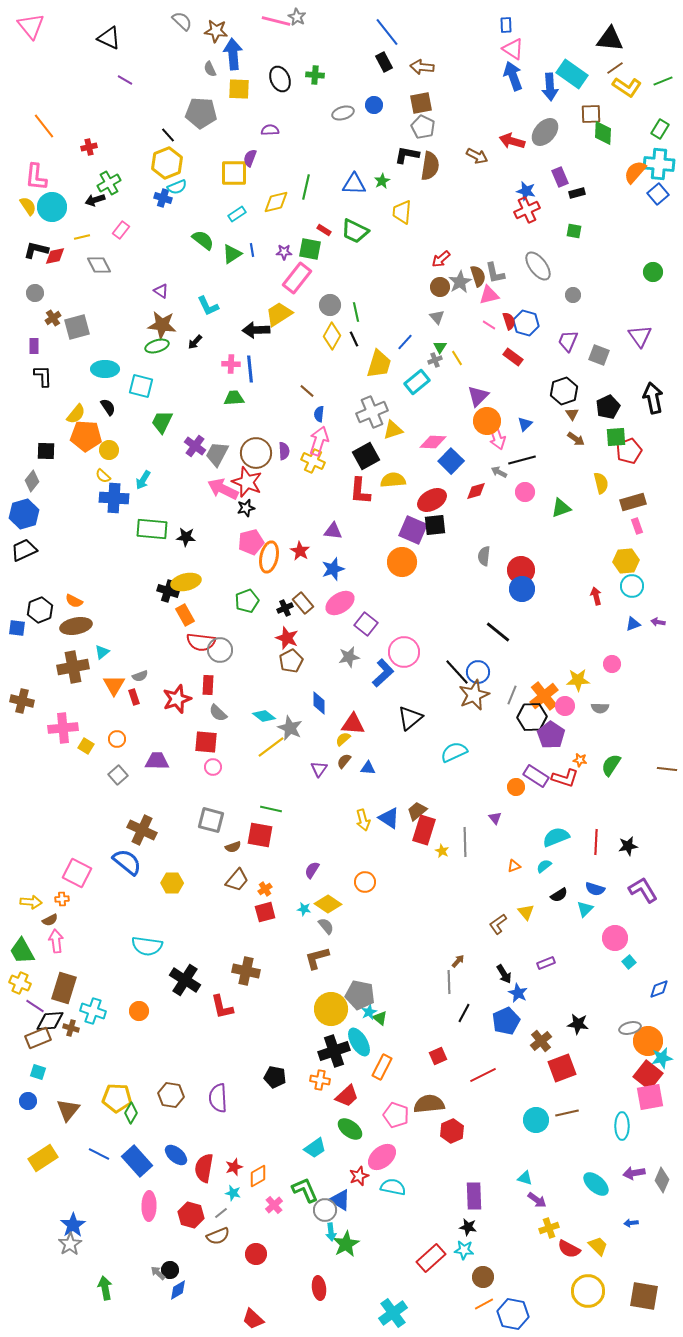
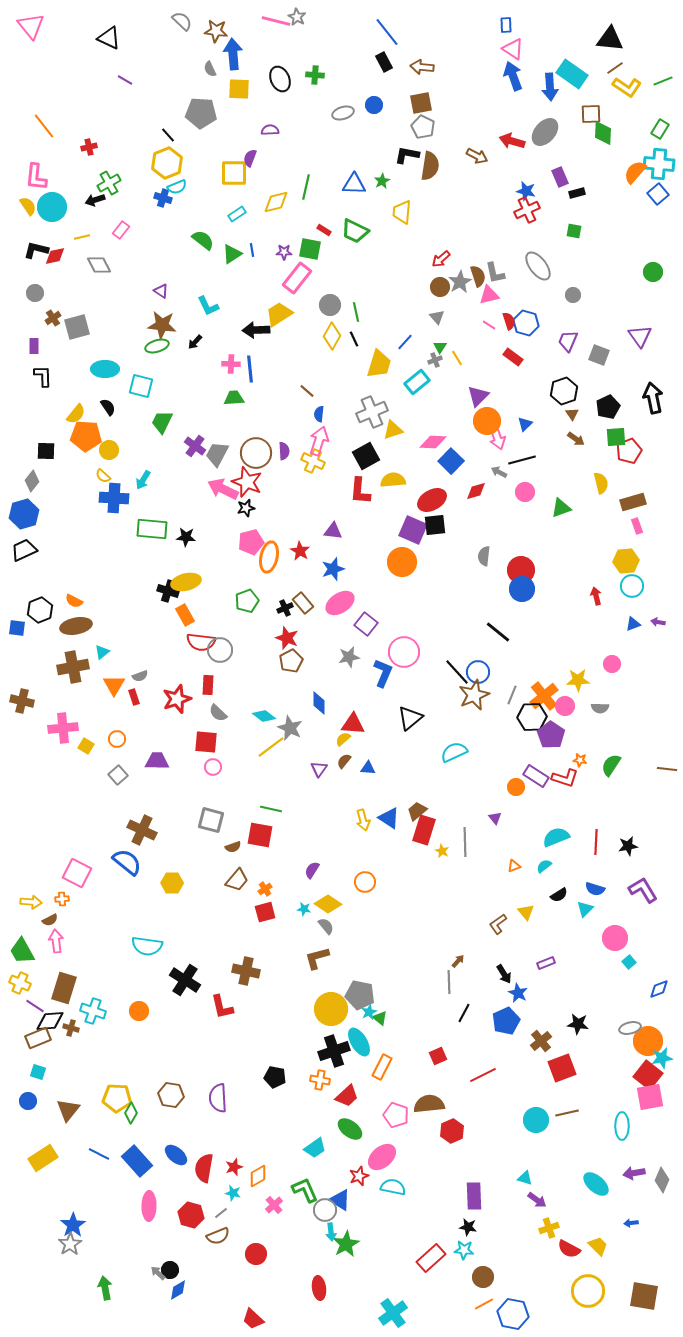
blue L-shape at (383, 673): rotated 24 degrees counterclockwise
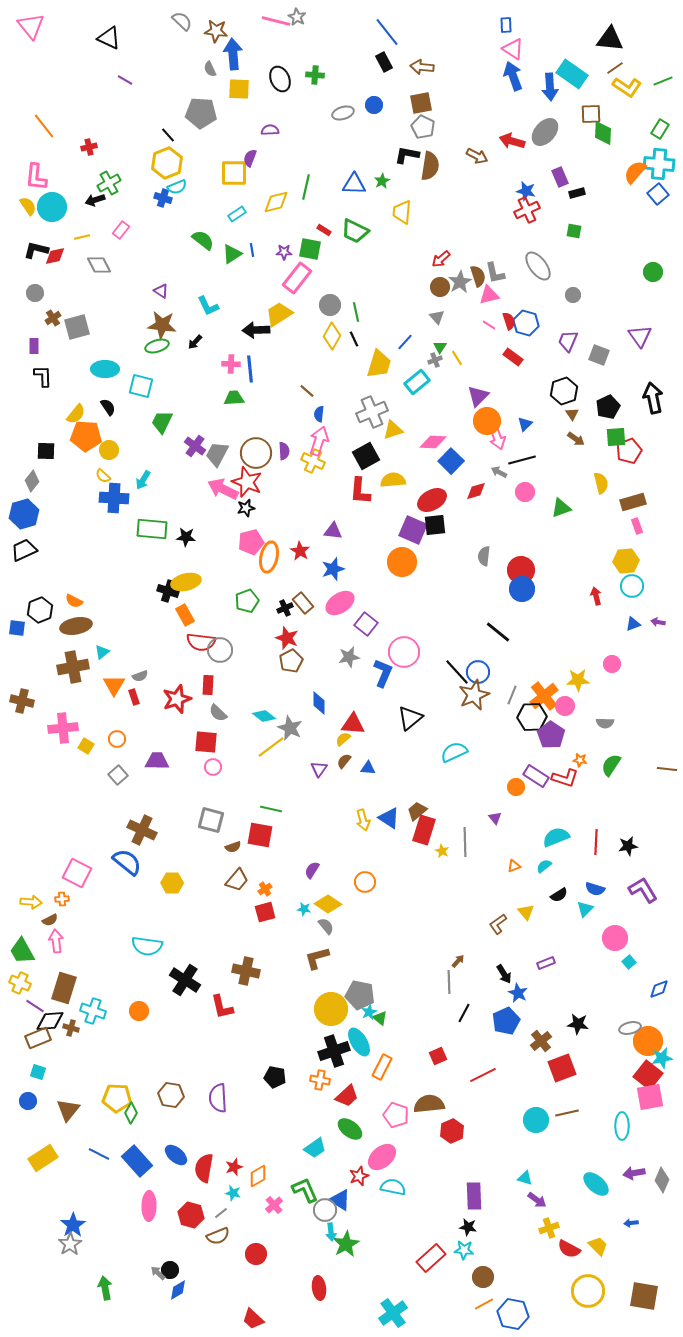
gray semicircle at (600, 708): moved 5 px right, 15 px down
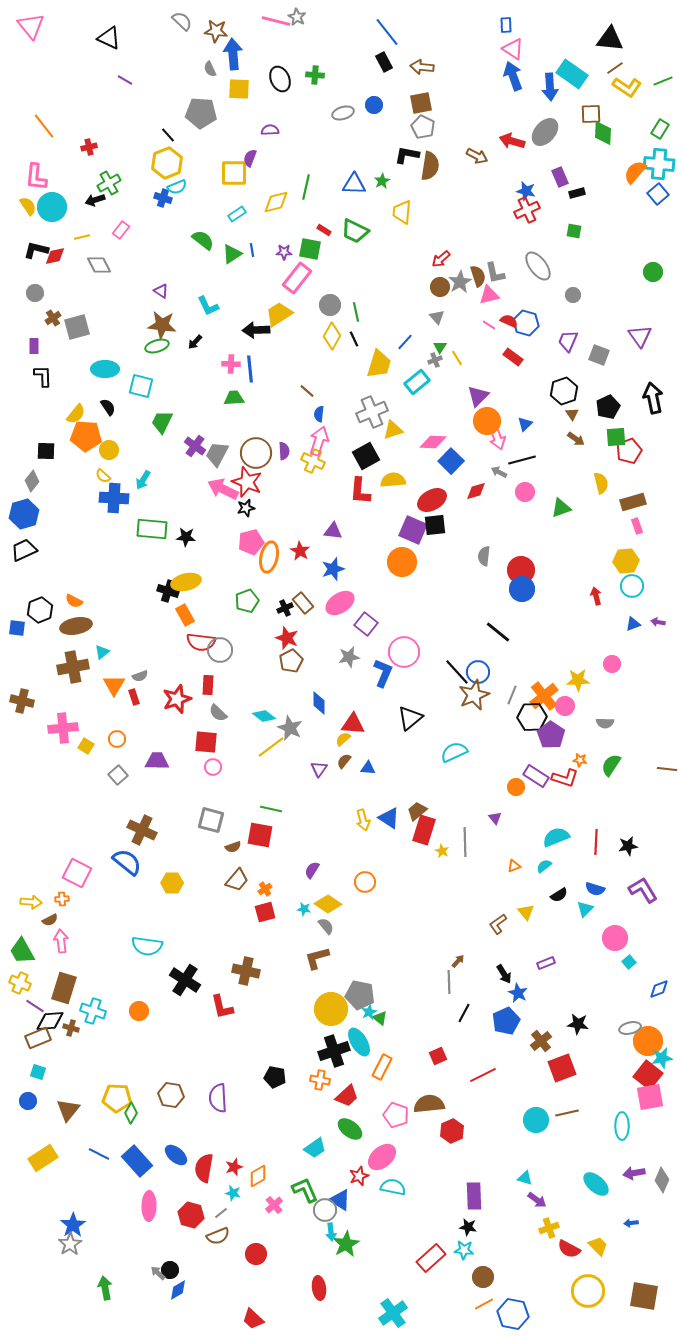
red semicircle at (509, 321): rotated 48 degrees counterclockwise
pink arrow at (56, 941): moved 5 px right
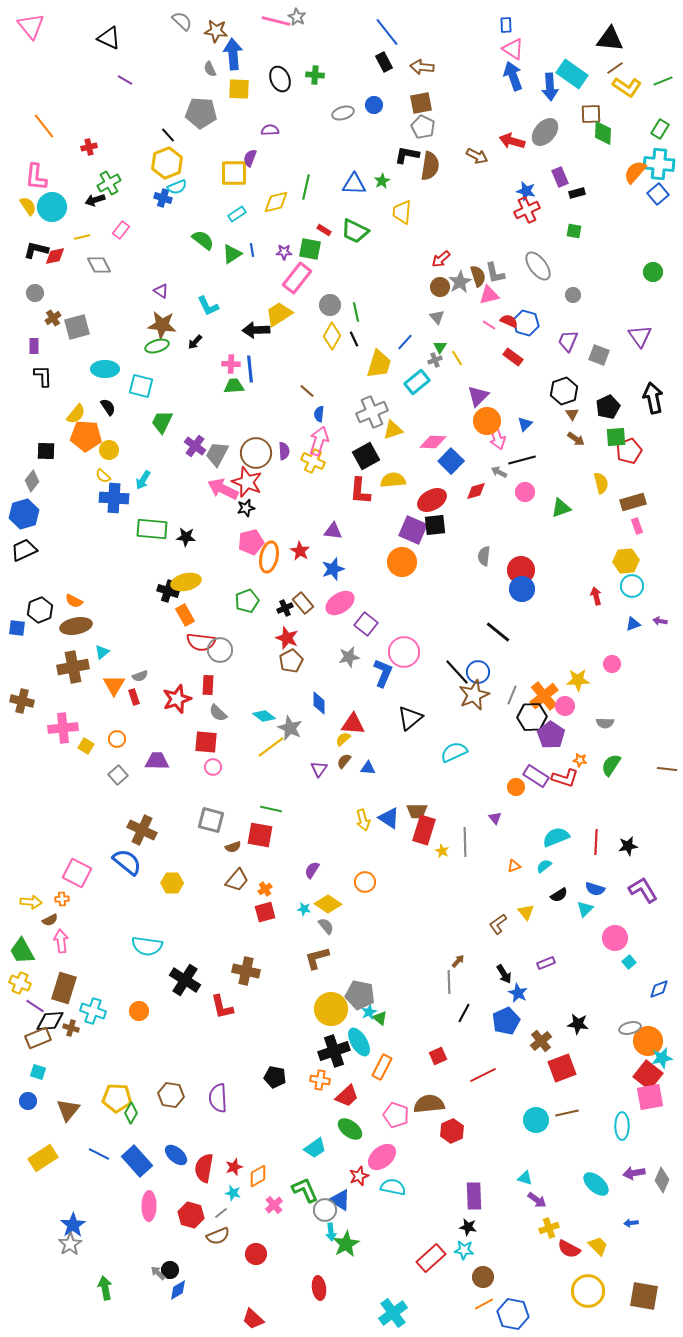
green trapezoid at (234, 398): moved 12 px up
purple arrow at (658, 622): moved 2 px right, 1 px up
brown trapezoid at (417, 811): rotated 140 degrees counterclockwise
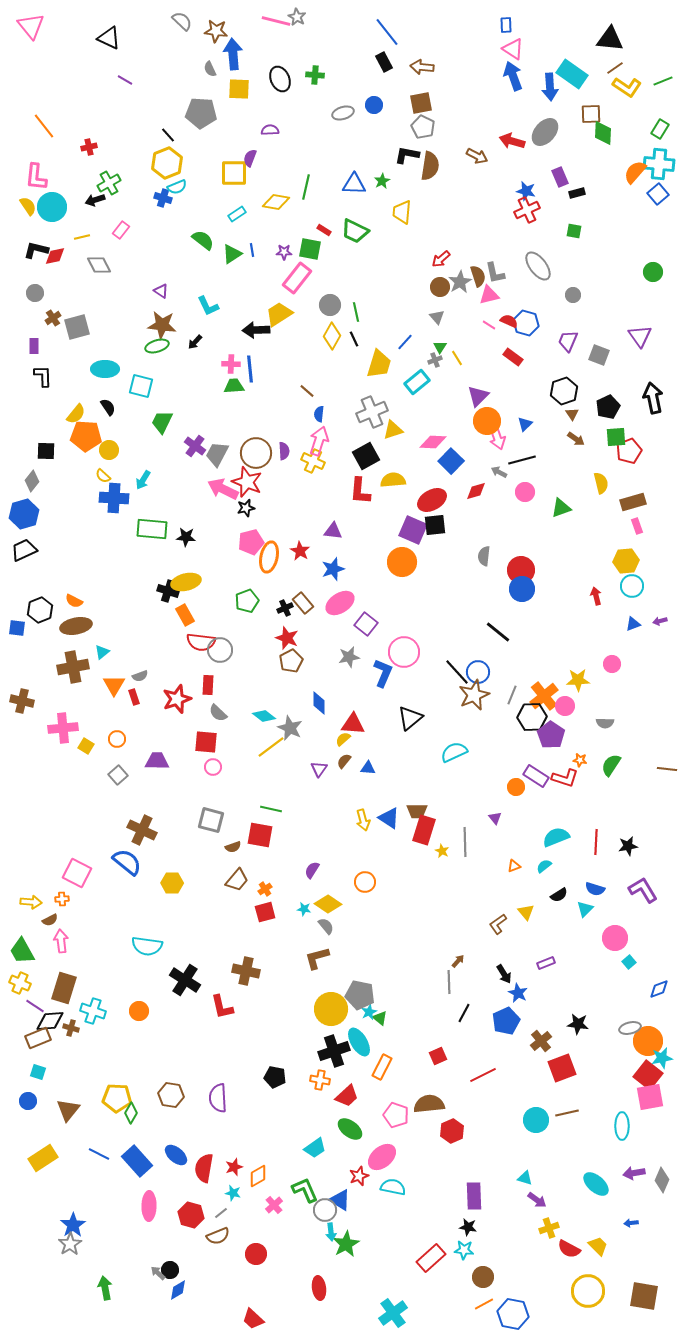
yellow diamond at (276, 202): rotated 24 degrees clockwise
purple arrow at (660, 621): rotated 24 degrees counterclockwise
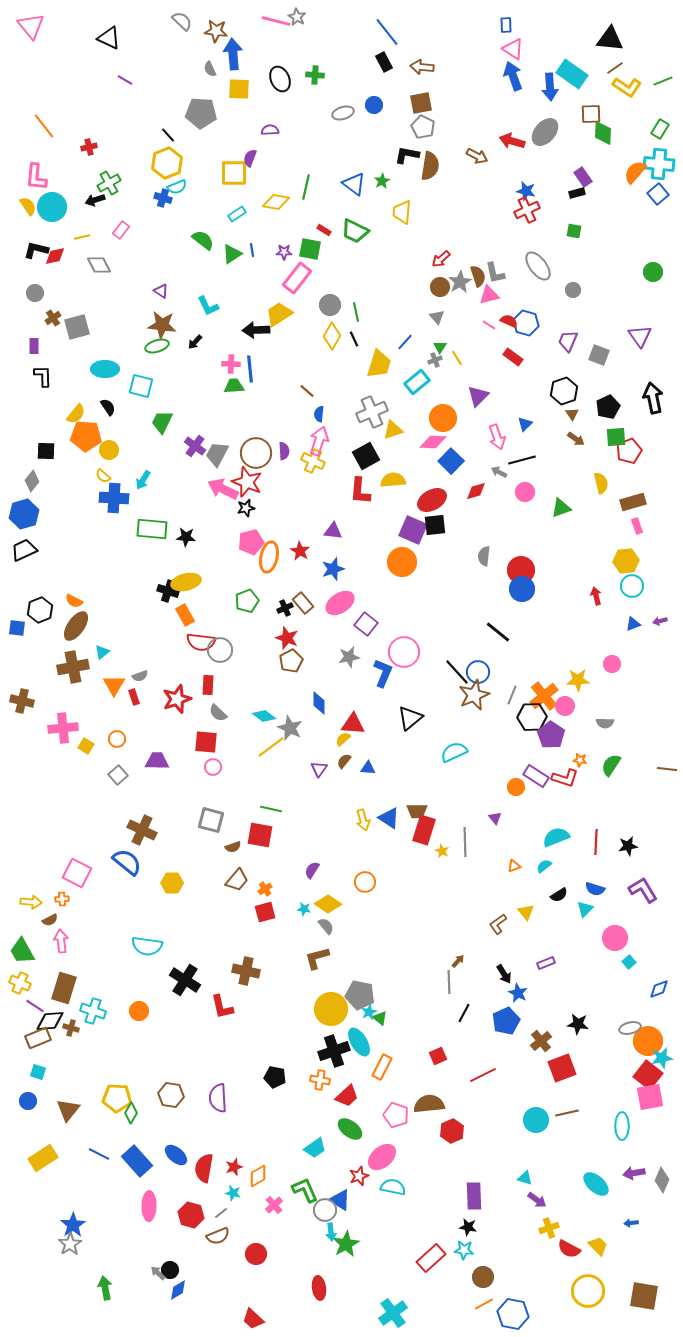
purple rectangle at (560, 177): moved 23 px right; rotated 12 degrees counterclockwise
blue triangle at (354, 184): rotated 35 degrees clockwise
gray circle at (573, 295): moved 5 px up
orange circle at (487, 421): moved 44 px left, 3 px up
brown ellipse at (76, 626): rotated 44 degrees counterclockwise
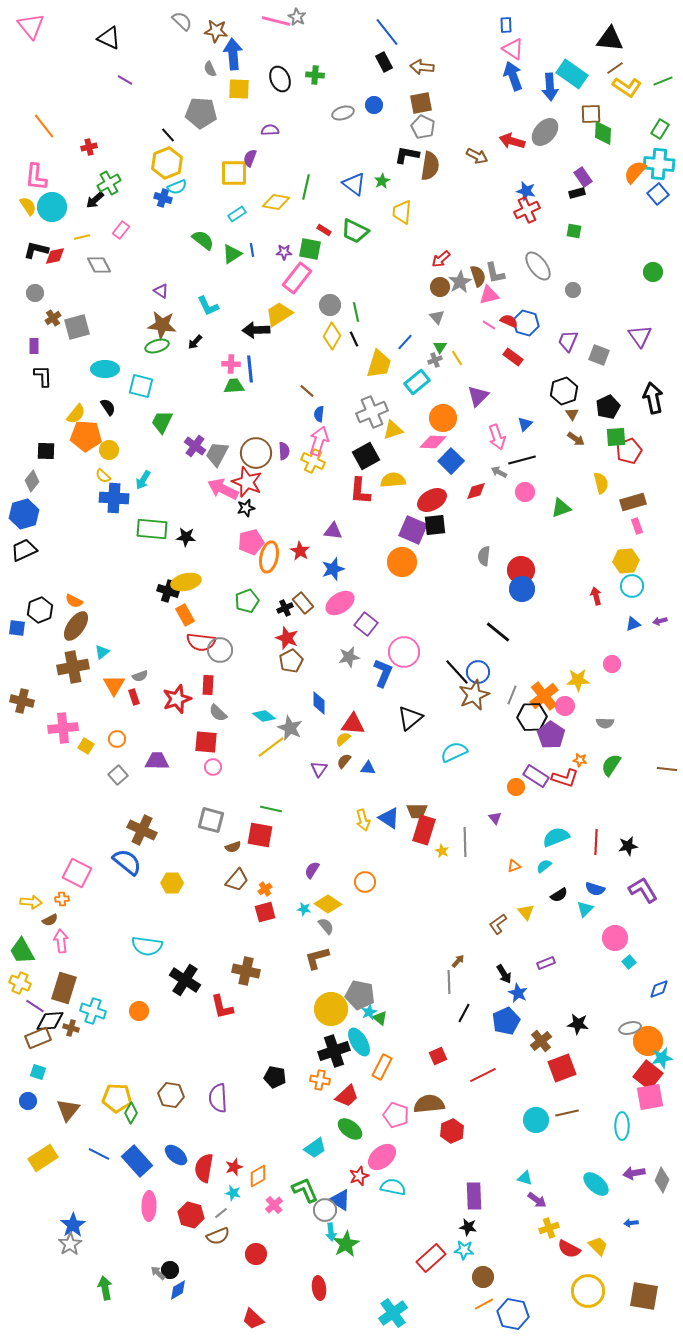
black arrow at (95, 200): rotated 24 degrees counterclockwise
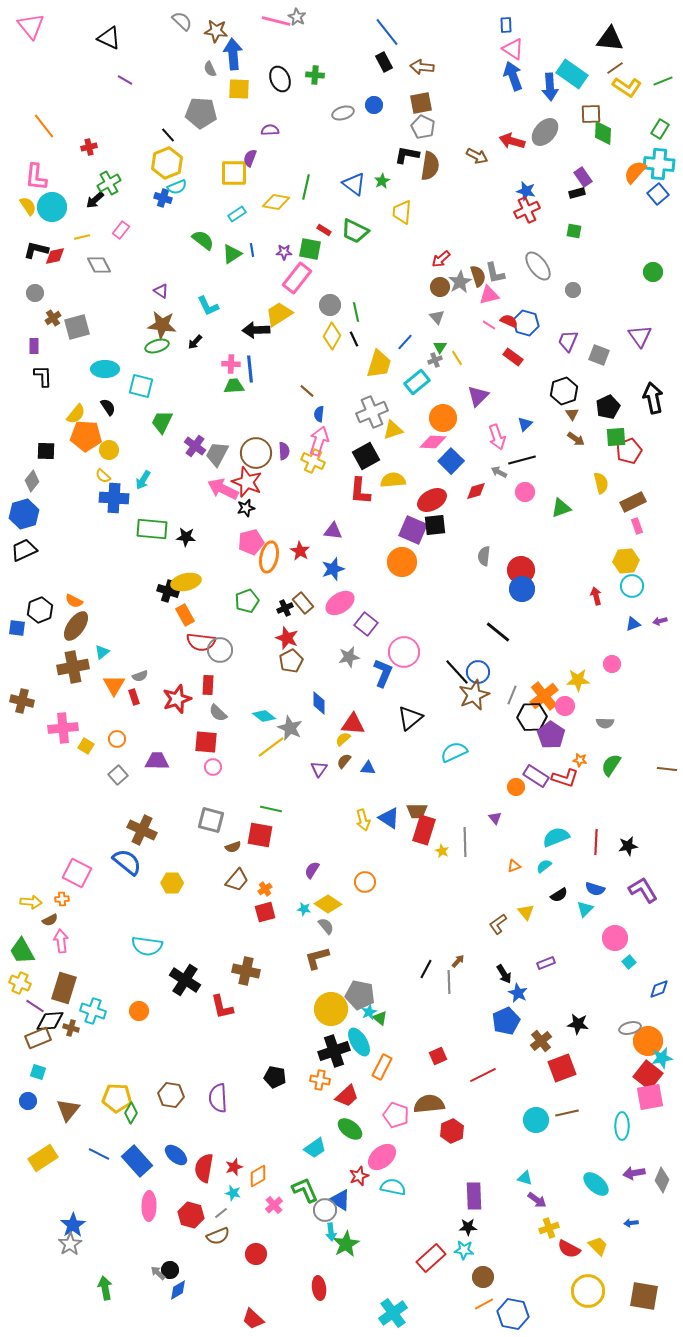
brown rectangle at (633, 502): rotated 10 degrees counterclockwise
black line at (464, 1013): moved 38 px left, 44 px up
black star at (468, 1227): rotated 12 degrees counterclockwise
